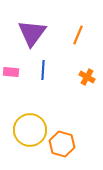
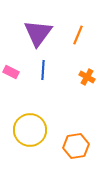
purple triangle: moved 6 px right
pink rectangle: rotated 21 degrees clockwise
orange hexagon: moved 14 px right, 2 px down; rotated 25 degrees counterclockwise
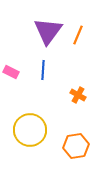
purple triangle: moved 10 px right, 2 px up
orange cross: moved 9 px left, 18 px down
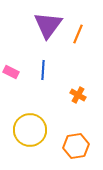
purple triangle: moved 6 px up
orange line: moved 1 px up
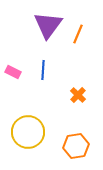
pink rectangle: moved 2 px right
orange cross: rotated 14 degrees clockwise
yellow circle: moved 2 px left, 2 px down
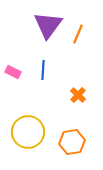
orange hexagon: moved 4 px left, 4 px up
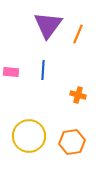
pink rectangle: moved 2 px left; rotated 21 degrees counterclockwise
orange cross: rotated 28 degrees counterclockwise
yellow circle: moved 1 px right, 4 px down
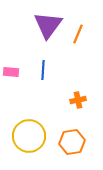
orange cross: moved 5 px down; rotated 28 degrees counterclockwise
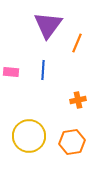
orange line: moved 1 px left, 9 px down
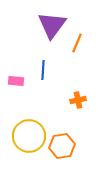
purple triangle: moved 4 px right
pink rectangle: moved 5 px right, 9 px down
orange hexagon: moved 10 px left, 4 px down
